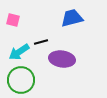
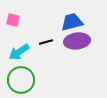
blue trapezoid: moved 4 px down
black line: moved 5 px right
purple ellipse: moved 15 px right, 18 px up; rotated 15 degrees counterclockwise
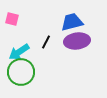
pink square: moved 1 px left, 1 px up
black line: rotated 48 degrees counterclockwise
green circle: moved 8 px up
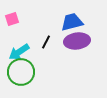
pink square: rotated 32 degrees counterclockwise
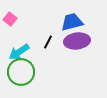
pink square: moved 2 px left; rotated 32 degrees counterclockwise
black line: moved 2 px right
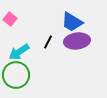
blue trapezoid: rotated 135 degrees counterclockwise
green circle: moved 5 px left, 3 px down
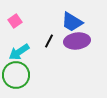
pink square: moved 5 px right, 2 px down; rotated 16 degrees clockwise
black line: moved 1 px right, 1 px up
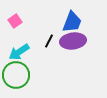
blue trapezoid: rotated 100 degrees counterclockwise
purple ellipse: moved 4 px left
